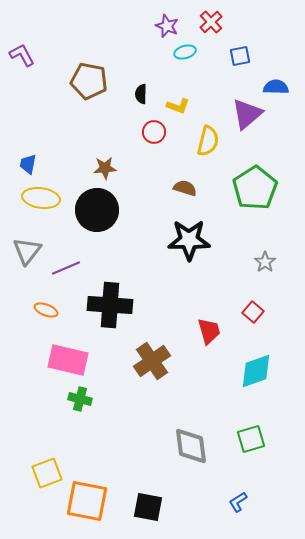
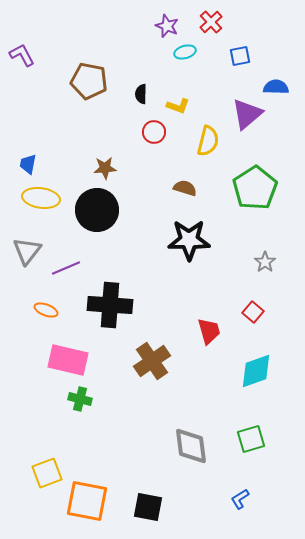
blue L-shape: moved 2 px right, 3 px up
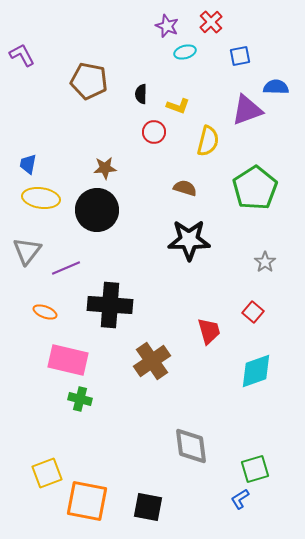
purple triangle: moved 4 px up; rotated 20 degrees clockwise
orange ellipse: moved 1 px left, 2 px down
green square: moved 4 px right, 30 px down
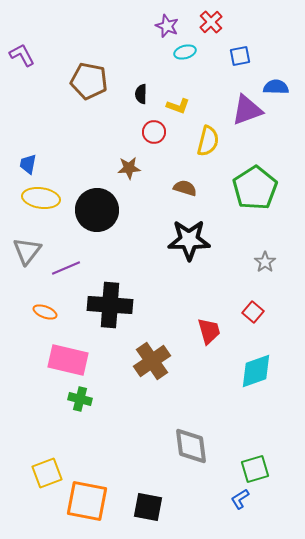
brown star: moved 24 px right
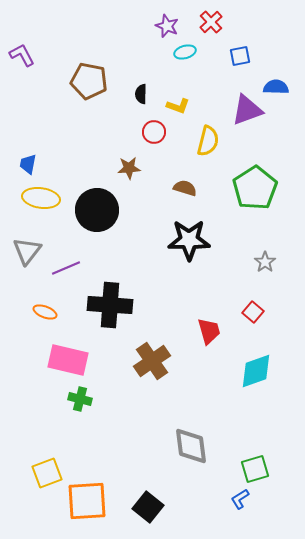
orange square: rotated 15 degrees counterclockwise
black square: rotated 28 degrees clockwise
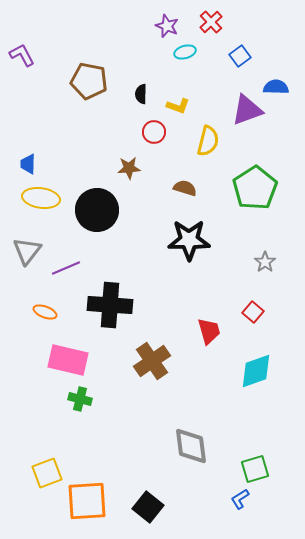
blue square: rotated 25 degrees counterclockwise
blue trapezoid: rotated 10 degrees counterclockwise
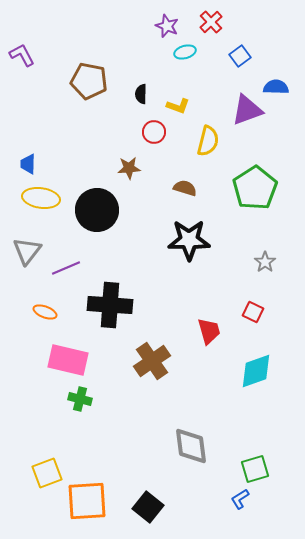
red square: rotated 15 degrees counterclockwise
